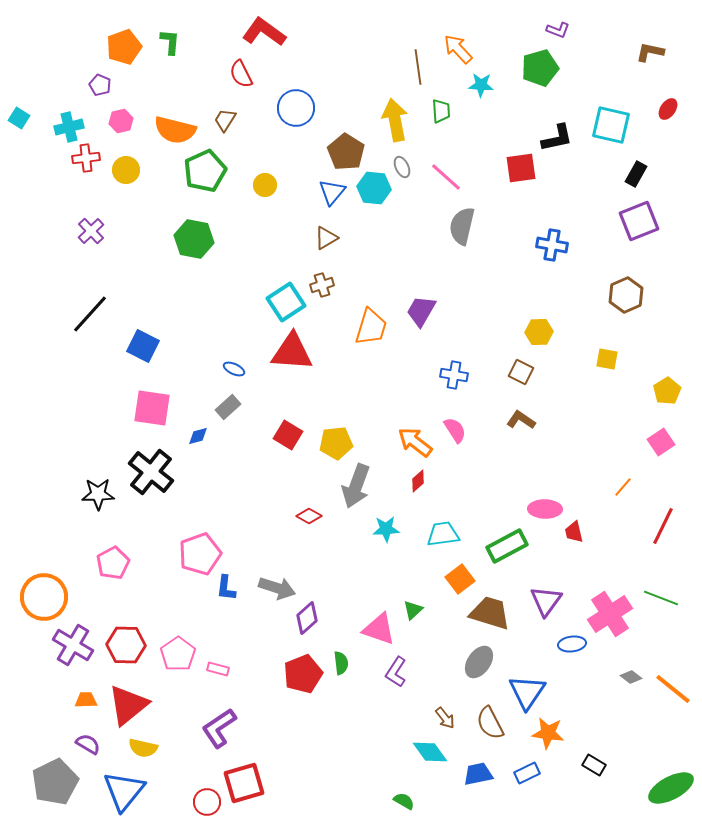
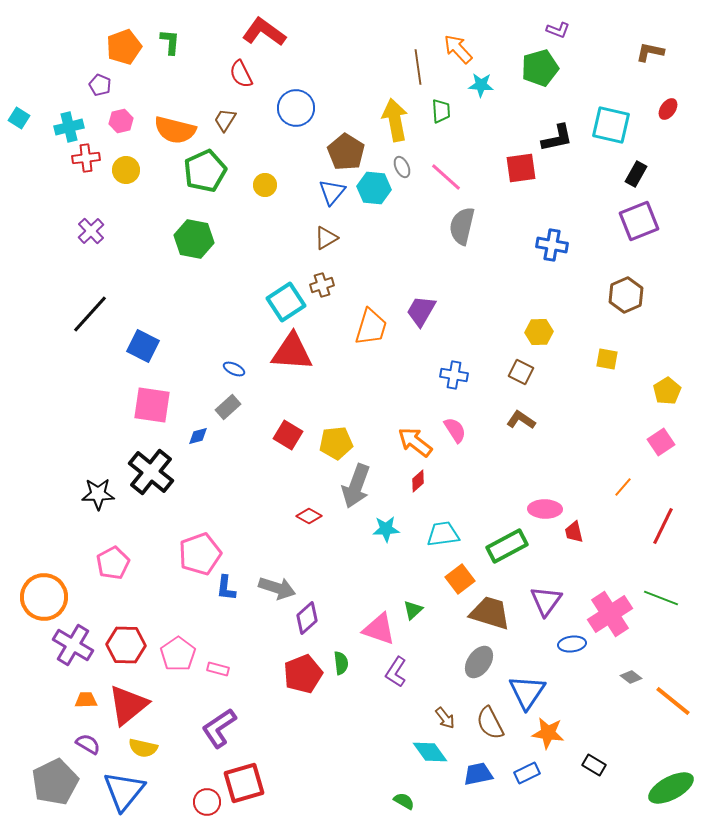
pink square at (152, 408): moved 3 px up
orange line at (673, 689): moved 12 px down
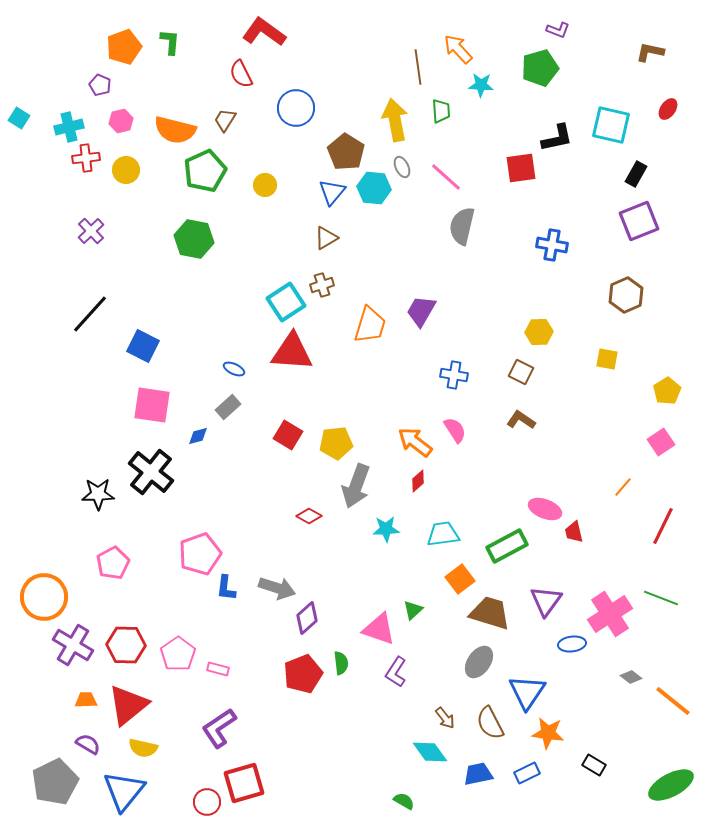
orange trapezoid at (371, 327): moved 1 px left, 2 px up
pink ellipse at (545, 509): rotated 20 degrees clockwise
green ellipse at (671, 788): moved 3 px up
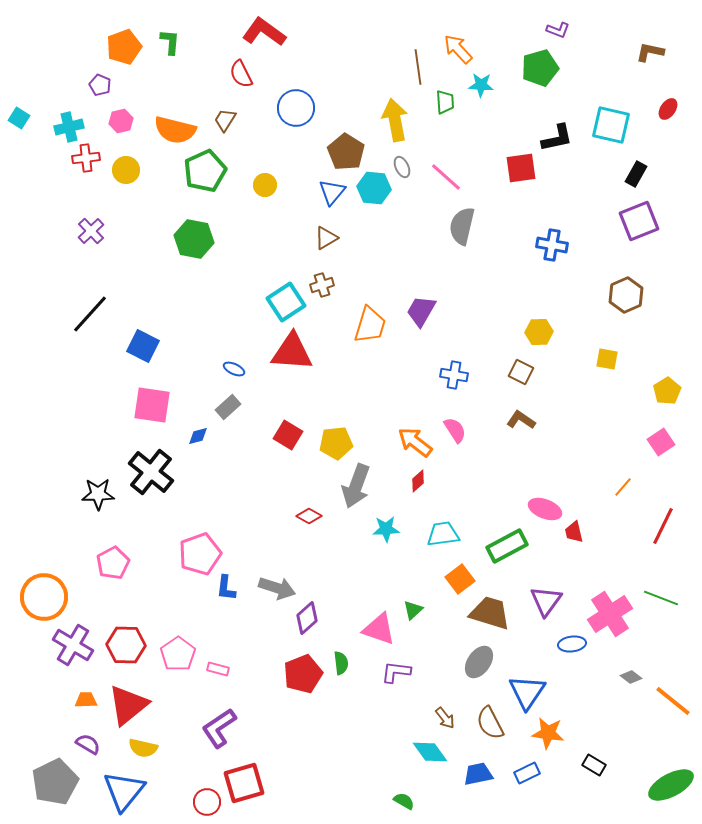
green trapezoid at (441, 111): moved 4 px right, 9 px up
purple L-shape at (396, 672): rotated 64 degrees clockwise
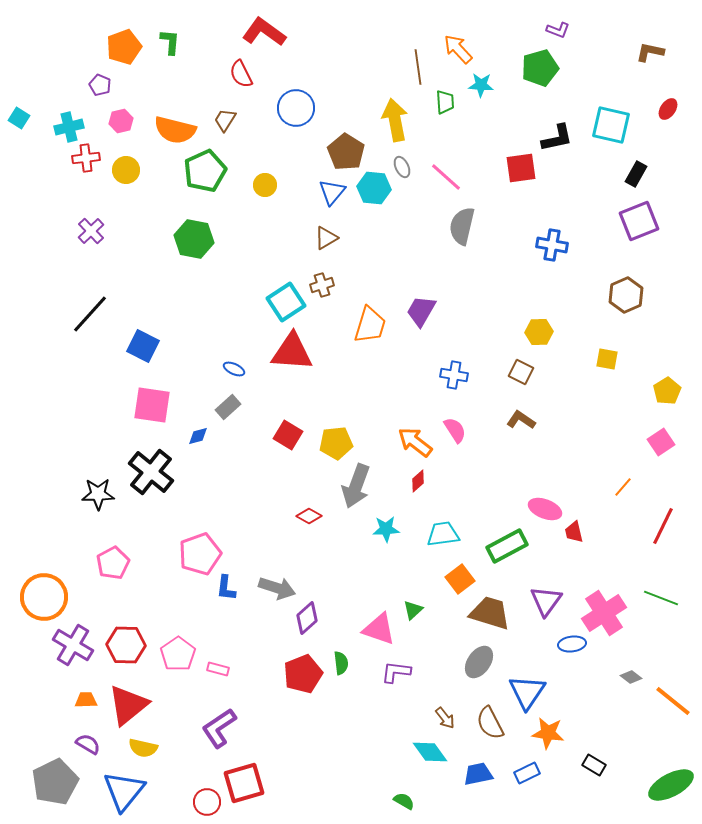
pink cross at (610, 614): moved 6 px left, 1 px up
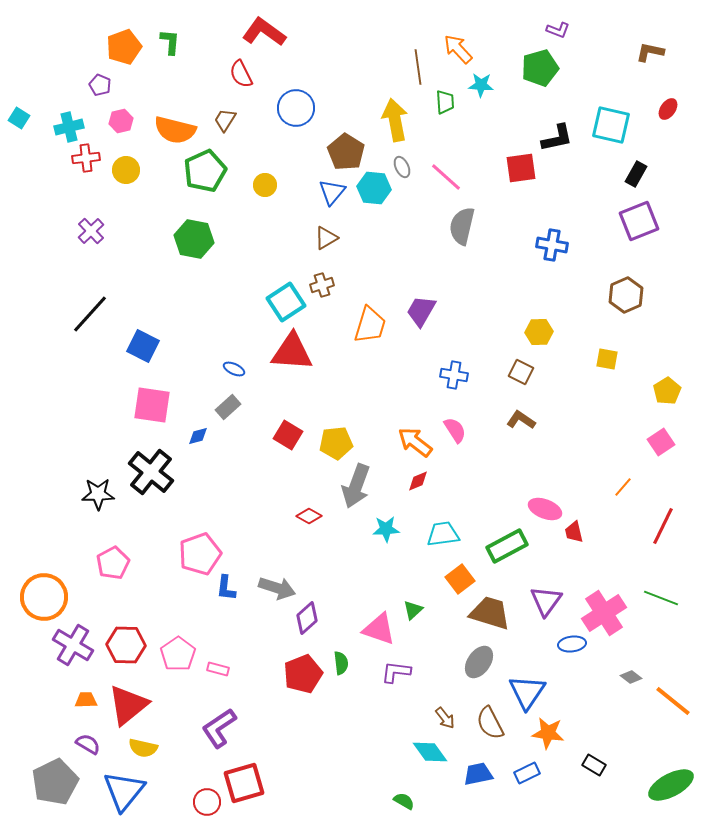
red diamond at (418, 481): rotated 20 degrees clockwise
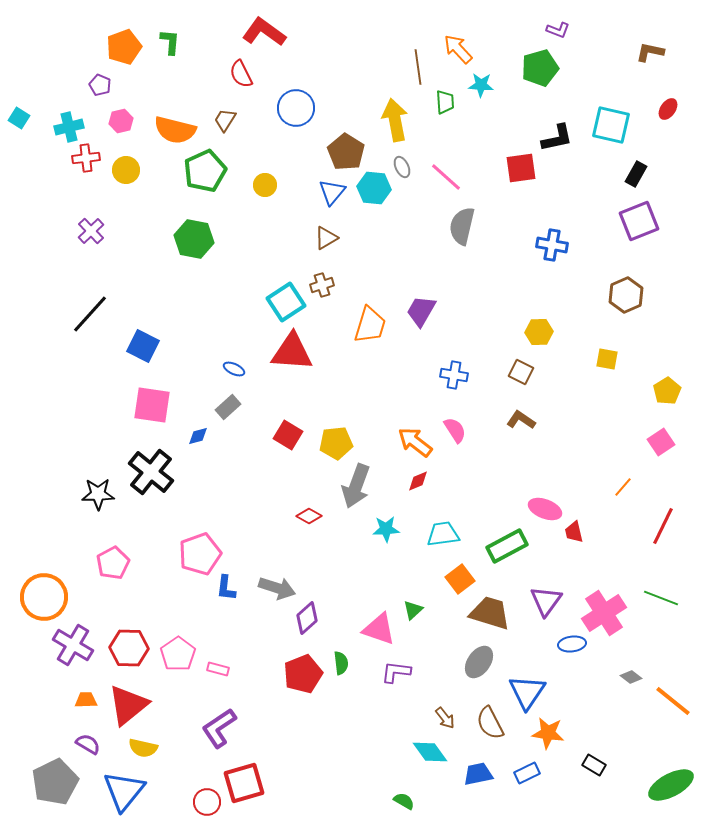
red hexagon at (126, 645): moved 3 px right, 3 px down
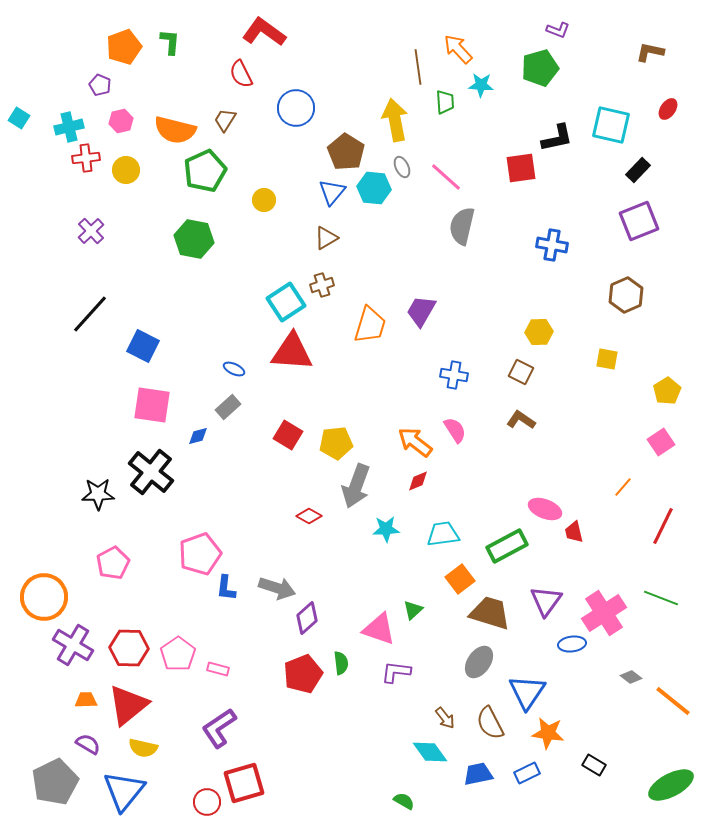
black rectangle at (636, 174): moved 2 px right, 4 px up; rotated 15 degrees clockwise
yellow circle at (265, 185): moved 1 px left, 15 px down
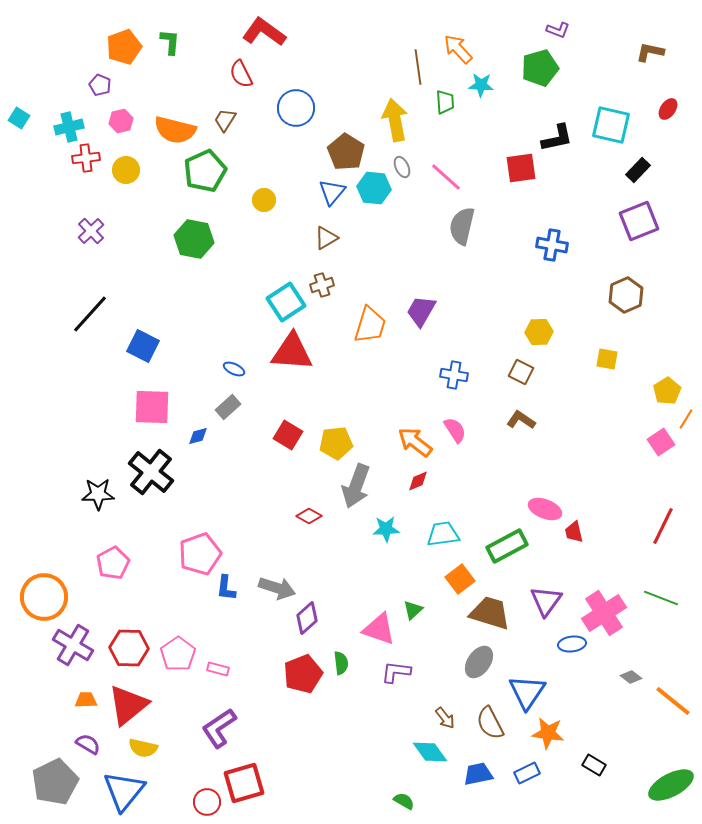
pink square at (152, 405): moved 2 px down; rotated 6 degrees counterclockwise
orange line at (623, 487): moved 63 px right, 68 px up; rotated 10 degrees counterclockwise
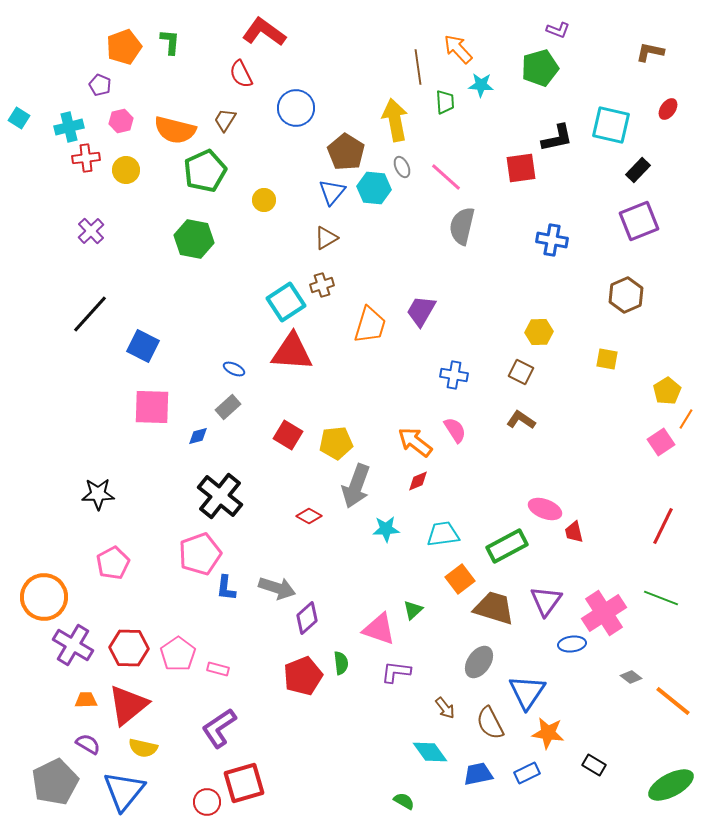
blue cross at (552, 245): moved 5 px up
black cross at (151, 472): moved 69 px right, 24 px down
brown trapezoid at (490, 613): moved 4 px right, 5 px up
red pentagon at (303, 674): moved 2 px down
brown arrow at (445, 718): moved 10 px up
